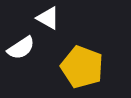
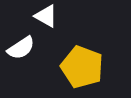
white triangle: moved 2 px left, 2 px up
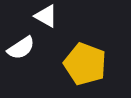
yellow pentagon: moved 3 px right, 3 px up
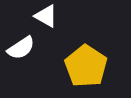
yellow pentagon: moved 1 px right, 2 px down; rotated 12 degrees clockwise
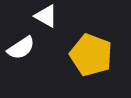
yellow pentagon: moved 5 px right, 11 px up; rotated 12 degrees counterclockwise
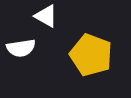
white semicircle: rotated 24 degrees clockwise
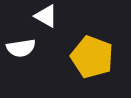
yellow pentagon: moved 1 px right, 2 px down
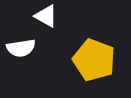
yellow pentagon: moved 2 px right, 3 px down
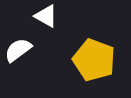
white semicircle: moved 3 px left, 2 px down; rotated 152 degrees clockwise
